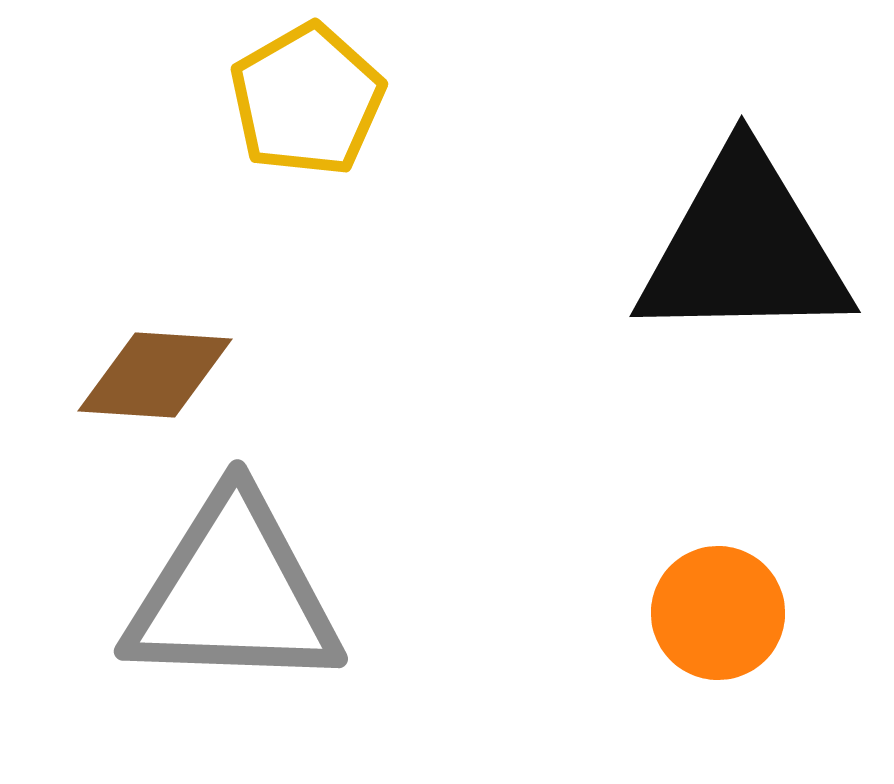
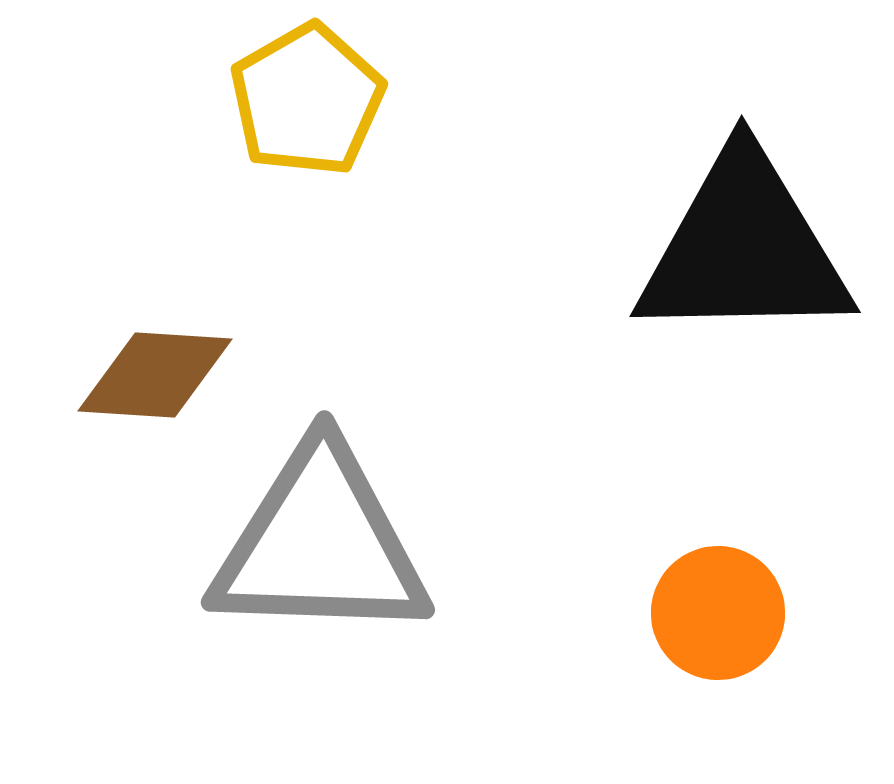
gray triangle: moved 87 px right, 49 px up
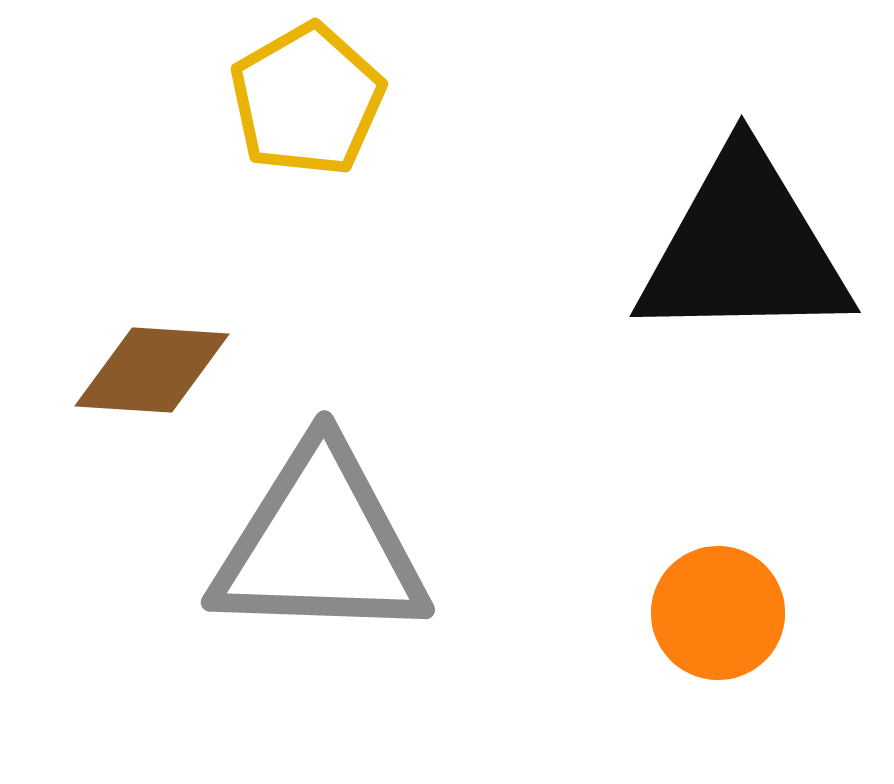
brown diamond: moved 3 px left, 5 px up
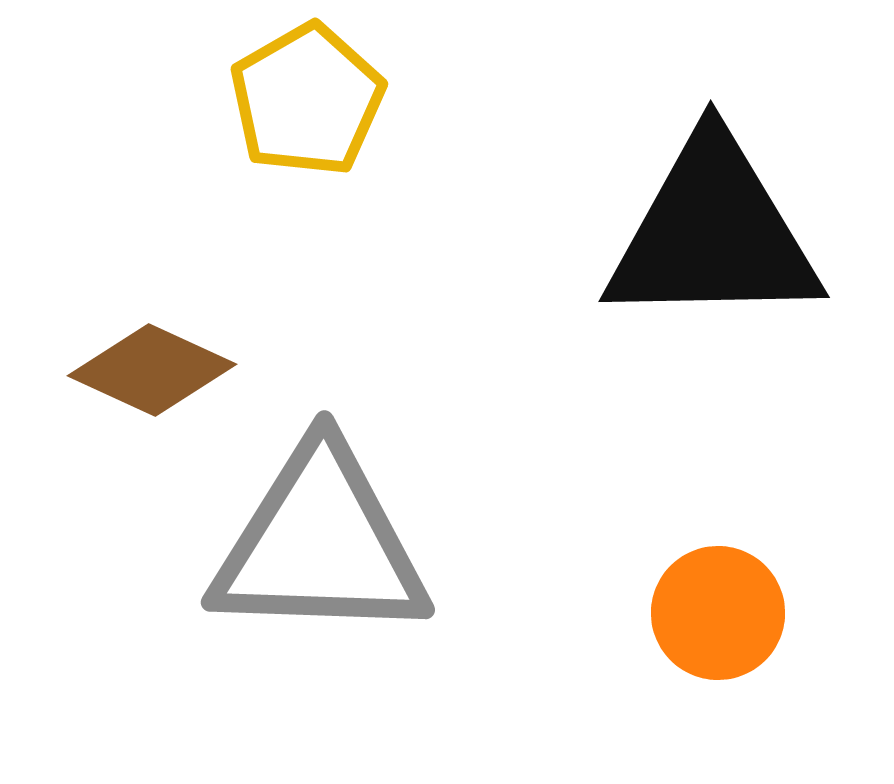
black triangle: moved 31 px left, 15 px up
brown diamond: rotated 21 degrees clockwise
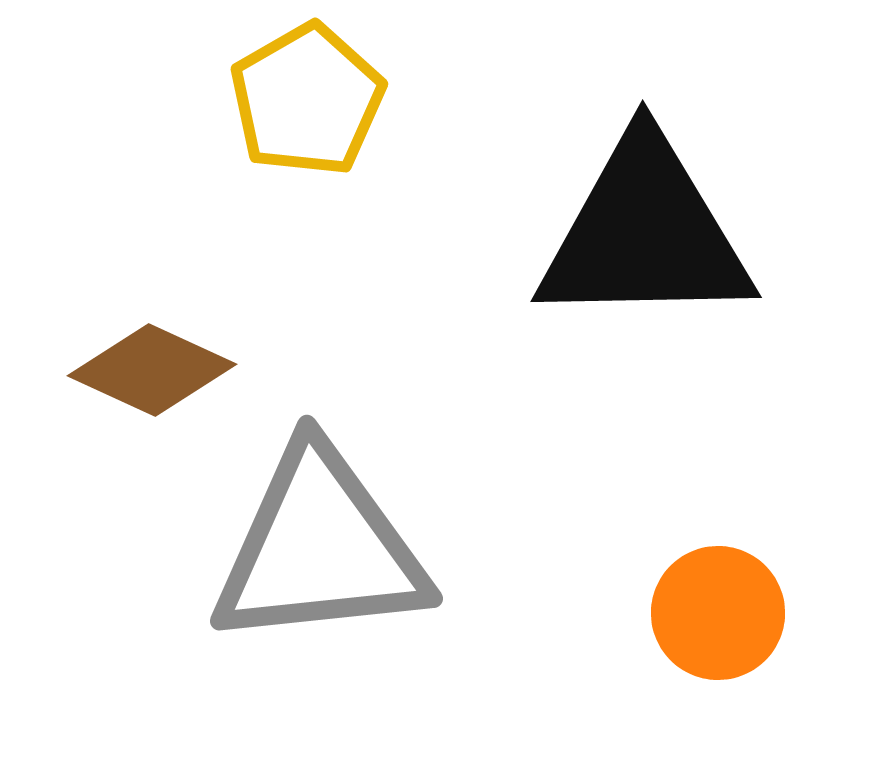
black triangle: moved 68 px left
gray triangle: moved 4 px down; rotated 8 degrees counterclockwise
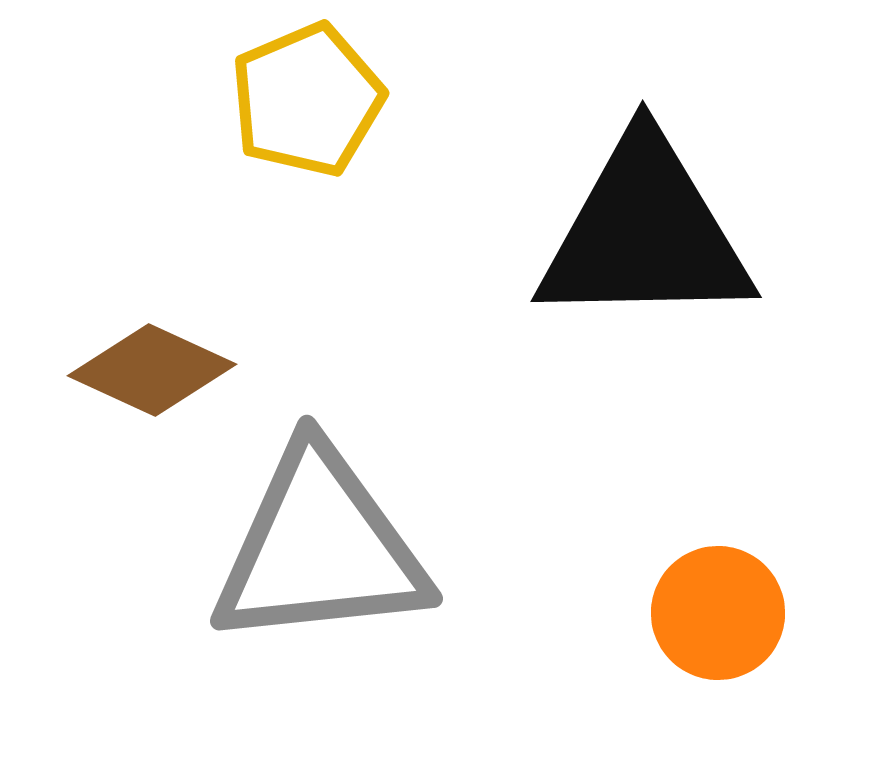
yellow pentagon: rotated 7 degrees clockwise
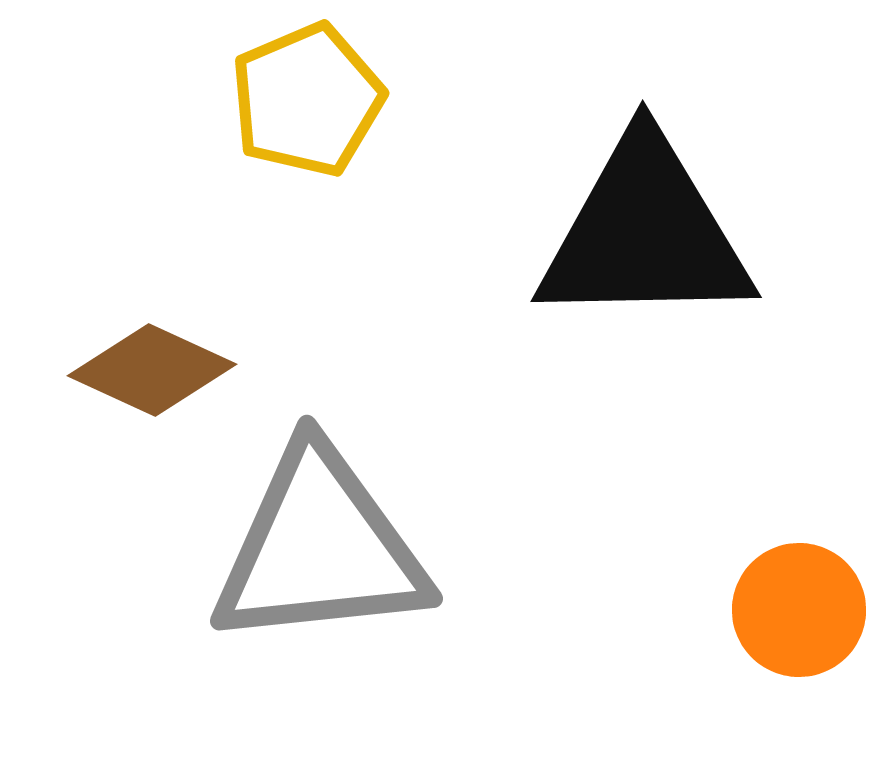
orange circle: moved 81 px right, 3 px up
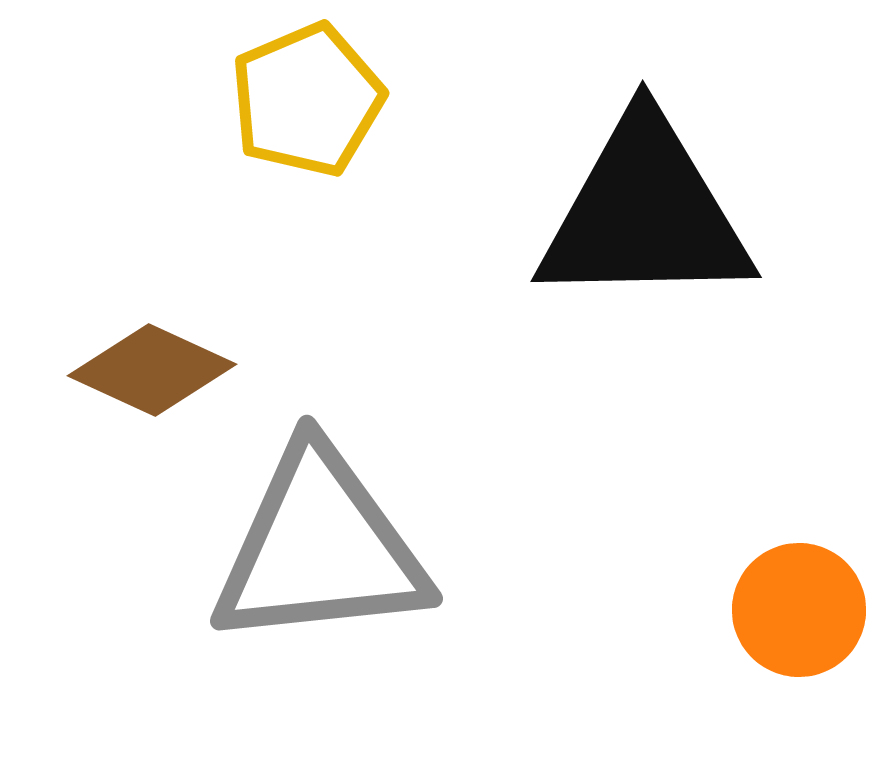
black triangle: moved 20 px up
